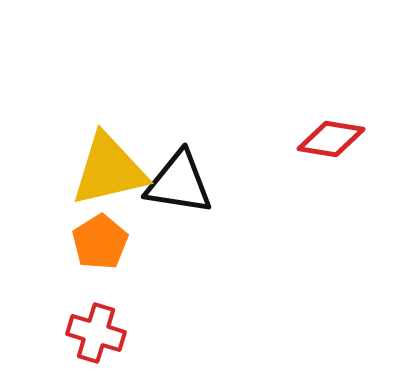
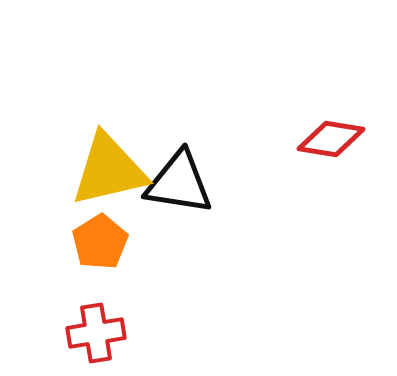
red cross: rotated 26 degrees counterclockwise
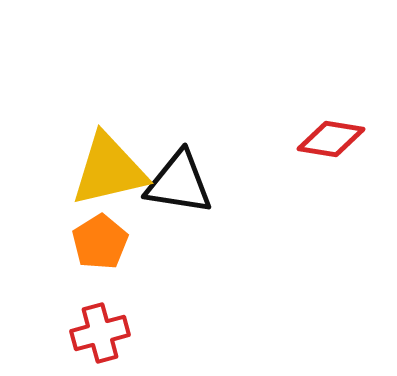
red cross: moved 4 px right; rotated 6 degrees counterclockwise
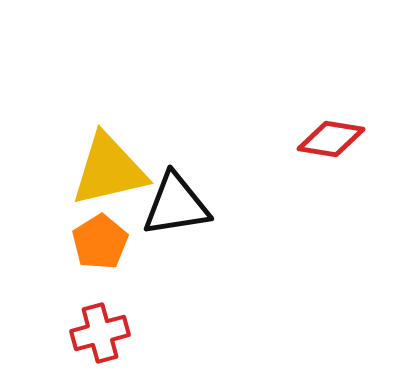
black triangle: moved 3 px left, 22 px down; rotated 18 degrees counterclockwise
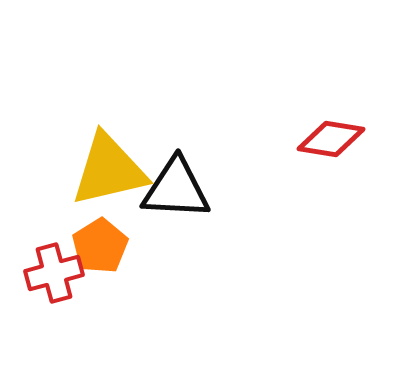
black triangle: moved 16 px up; rotated 12 degrees clockwise
orange pentagon: moved 4 px down
red cross: moved 46 px left, 60 px up
